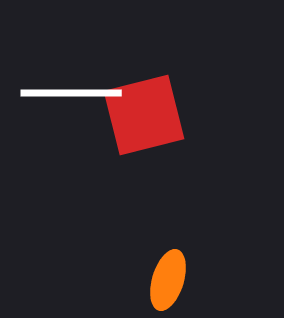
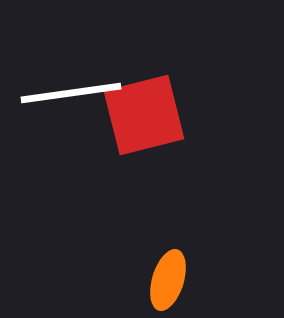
white line: rotated 8 degrees counterclockwise
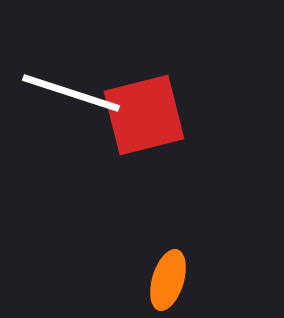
white line: rotated 26 degrees clockwise
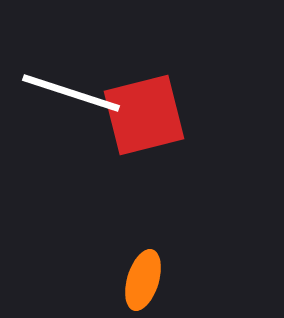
orange ellipse: moved 25 px left
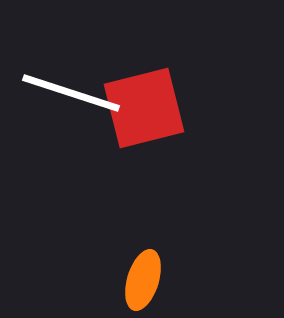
red square: moved 7 px up
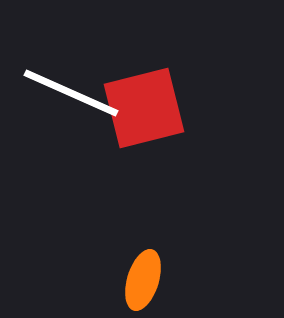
white line: rotated 6 degrees clockwise
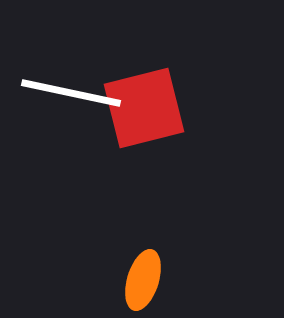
white line: rotated 12 degrees counterclockwise
